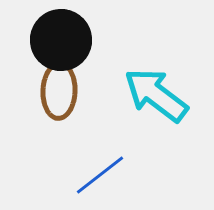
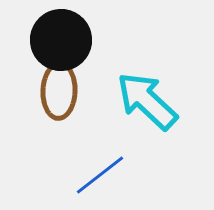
cyan arrow: moved 9 px left, 6 px down; rotated 6 degrees clockwise
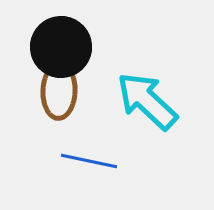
black circle: moved 7 px down
blue line: moved 11 px left, 14 px up; rotated 50 degrees clockwise
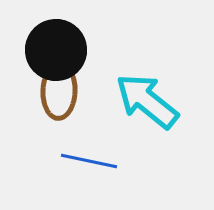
black circle: moved 5 px left, 3 px down
cyan arrow: rotated 4 degrees counterclockwise
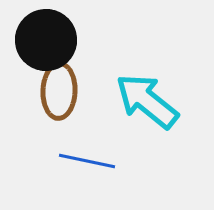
black circle: moved 10 px left, 10 px up
blue line: moved 2 px left
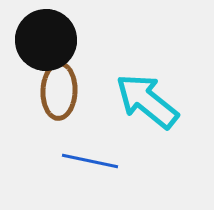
blue line: moved 3 px right
